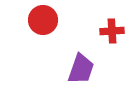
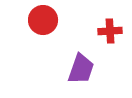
red cross: moved 2 px left
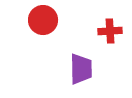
purple trapezoid: rotated 20 degrees counterclockwise
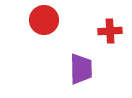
red circle: moved 1 px right
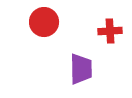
red circle: moved 2 px down
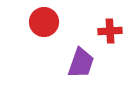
purple trapezoid: moved 6 px up; rotated 20 degrees clockwise
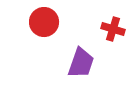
red cross: moved 3 px right, 2 px up; rotated 20 degrees clockwise
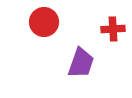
red cross: rotated 20 degrees counterclockwise
